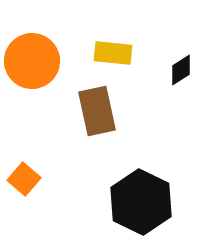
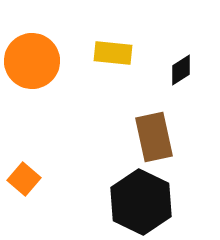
brown rectangle: moved 57 px right, 26 px down
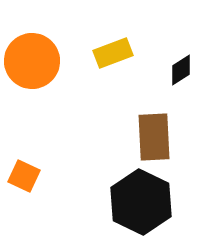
yellow rectangle: rotated 27 degrees counterclockwise
brown rectangle: rotated 9 degrees clockwise
orange square: moved 3 px up; rotated 16 degrees counterclockwise
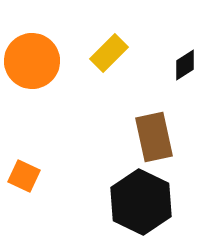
yellow rectangle: moved 4 px left; rotated 24 degrees counterclockwise
black diamond: moved 4 px right, 5 px up
brown rectangle: rotated 9 degrees counterclockwise
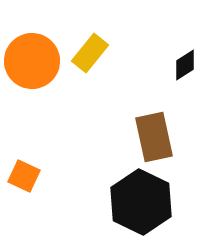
yellow rectangle: moved 19 px left; rotated 6 degrees counterclockwise
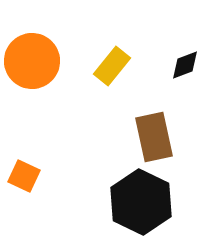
yellow rectangle: moved 22 px right, 13 px down
black diamond: rotated 12 degrees clockwise
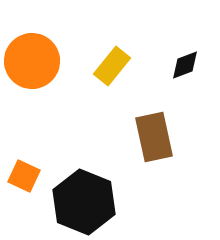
black hexagon: moved 57 px left; rotated 4 degrees counterclockwise
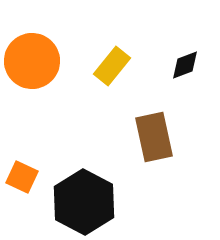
orange square: moved 2 px left, 1 px down
black hexagon: rotated 6 degrees clockwise
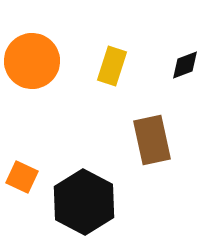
yellow rectangle: rotated 21 degrees counterclockwise
brown rectangle: moved 2 px left, 3 px down
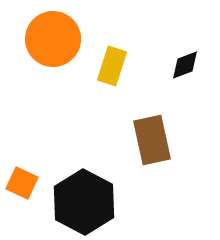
orange circle: moved 21 px right, 22 px up
orange square: moved 6 px down
